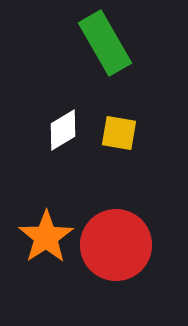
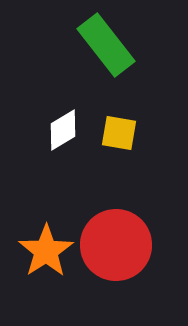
green rectangle: moved 1 px right, 2 px down; rotated 8 degrees counterclockwise
orange star: moved 14 px down
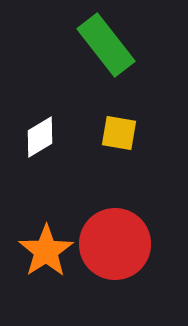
white diamond: moved 23 px left, 7 px down
red circle: moved 1 px left, 1 px up
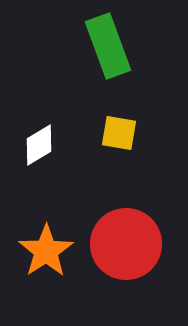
green rectangle: moved 2 px right, 1 px down; rotated 18 degrees clockwise
white diamond: moved 1 px left, 8 px down
red circle: moved 11 px right
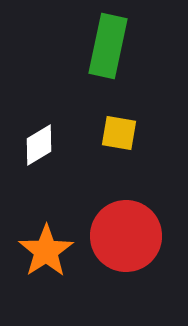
green rectangle: rotated 32 degrees clockwise
red circle: moved 8 px up
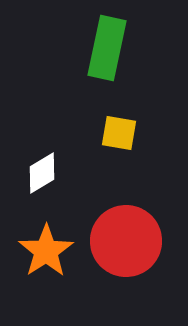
green rectangle: moved 1 px left, 2 px down
white diamond: moved 3 px right, 28 px down
red circle: moved 5 px down
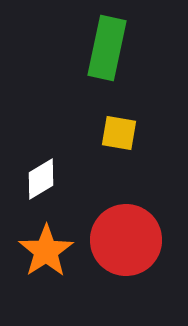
white diamond: moved 1 px left, 6 px down
red circle: moved 1 px up
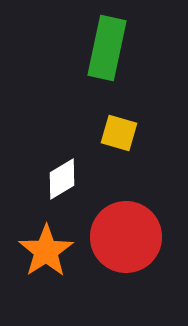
yellow square: rotated 6 degrees clockwise
white diamond: moved 21 px right
red circle: moved 3 px up
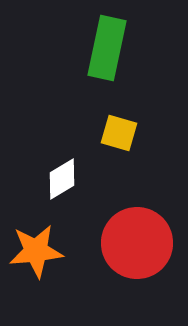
red circle: moved 11 px right, 6 px down
orange star: moved 10 px left; rotated 28 degrees clockwise
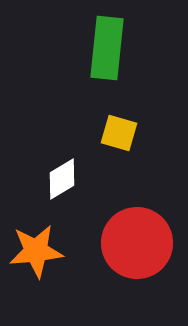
green rectangle: rotated 6 degrees counterclockwise
